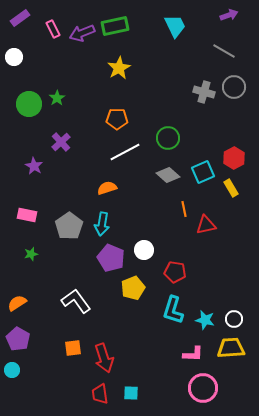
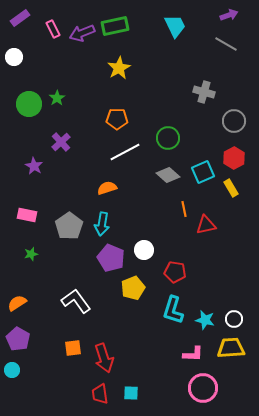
gray line at (224, 51): moved 2 px right, 7 px up
gray circle at (234, 87): moved 34 px down
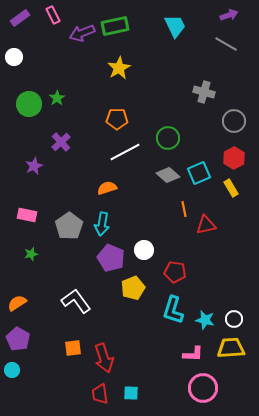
pink rectangle at (53, 29): moved 14 px up
purple star at (34, 166): rotated 18 degrees clockwise
cyan square at (203, 172): moved 4 px left, 1 px down
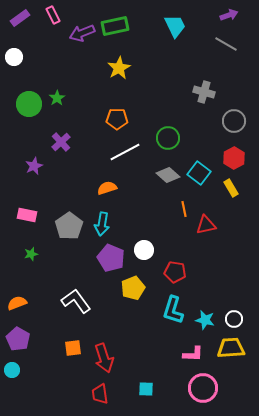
cyan square at (199, 173): rotated 30 degrees counterclockwise
orange semicircle at (17, 303): rotated 12 degrees clockwise
cyan square at (131, 393): moved 15 px right, 4 px up
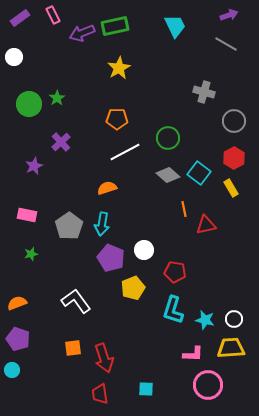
purple pentagon at (18, 339): rotated 10 degrees counterclockwise
pink circle at (203, 388): moved 5 px right, 3 px up
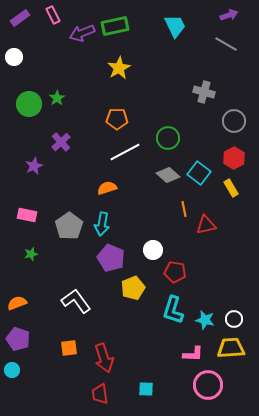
white circle at (144, 250): moved 9 px right
orange square at (73, 348): moved 4 px left
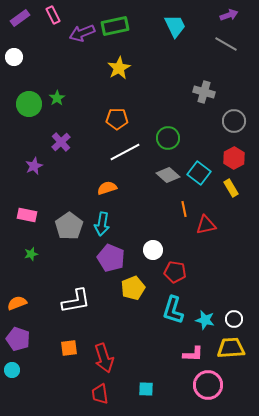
white L-shape at (76, 301): rotated 116 degrees clockwise
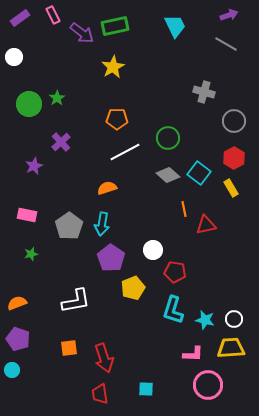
purple arrow at (82, 33): rotated 120 degrees counterclockwise
yellow star at (119, 68): moved 6 px left, 1 px up
purple pentagon at (111, 258): rotated 12 degrees clockwise
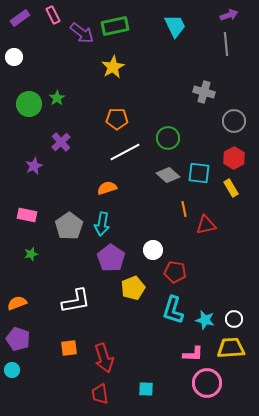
gray line at (226, 44): rotated 55 degrees clockwise
cyan square at (199, 173): rotated 30 degrees counterclockwise
pink circle at (208, 385): moved 1 px left, 2 px up
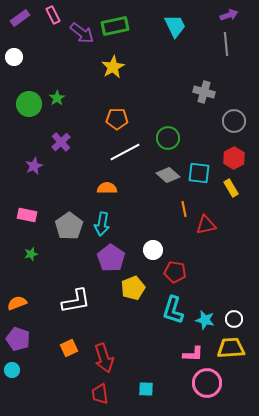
orange semicircle at (107, 188): rotated 18 degrees clockwise
orange square at (69, 348): rotated 18 degrees counterclockwise
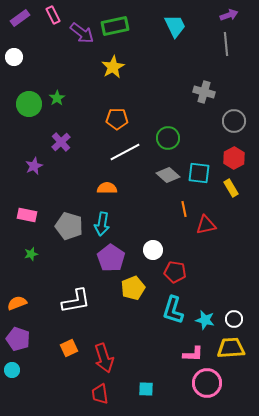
gray pentagon at (69, 226): rotated 20 degrees counterclockwise
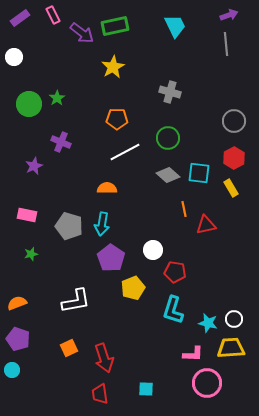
gray cross at (204, 92): moved 34 px left
purple cross at (61, 142): rotated 24 degrees counterclockwise
cyan star at (205, 320): moved 3 px right, 3 px down
